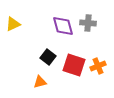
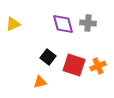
purple diamond: moved 2 px up
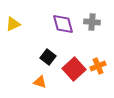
gray cross: moved 4 px right, 1 px up
red square: moved 4 px down; rotated 30 degrees clockwise
orange triangle: rotated 32 degrees clockwise
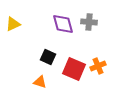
gray cross: moved 3 px left
black square: rotated 14 degrees counterclockwise
red square: rotated 25 degrees counterclockwise
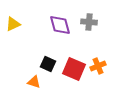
purple diamond: moved 3 px left, 1 px down
black square: moved 7 px down
orange triangle: moved 6 px left
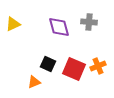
purple diamond: moved 1 px left, 2 px down
orange triangle: rotated 40 degrees counterclockwise
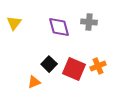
yellow triangle: moved 1 px right, 1 px up; rotated 28 degrees counterclockwise
black square: moved 1 px right; rotated 21 degrees clockwise
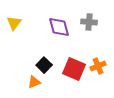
black square: moved 5 px left, 1 px down
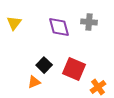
orange cross: moved 21 px down; rotated 14 degrees counterclockwise
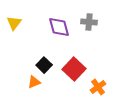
red square: rotated 20 degrees clockwise
